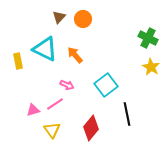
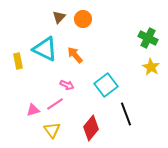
black line: moved 1 px left; rotated 10 degrees counterclockwise
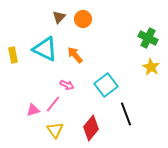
yellow rectangle: moved 5 px left, 6 px up
pink line: moved 2 px left; rotated 18 degrees counterclockwise
yellow triangle: moved 3 px right
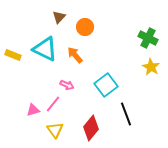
orange circle: moved 2 px right, 8 px down
yellow rectangle: rotated 56 degrees counterclockwise
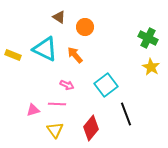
brown triangle: rotated 40 degrees counterclockwise
pink line: moved 4 px right; rotated 54 degrees clockwise
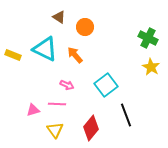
black line: moved 1 px down
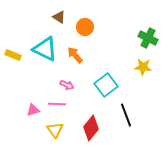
yellow star: moved 8 px left; rotated 24 degrees counterclockwise
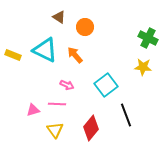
cyan triangle: moved 1 px down
